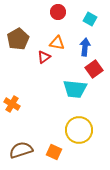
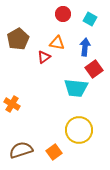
red circle: moved 5 px right, 2 px down
cyan trapezoid: moved 1 px right, 1 px up
orange square: rotated 28 degrees clockwise
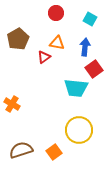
red circle: moved 7 px left, 1 px up
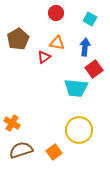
orange cross: moved 19 px down
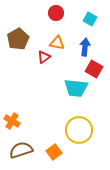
red square: rotated 24 degrees counterclockwise
orange cross: moved 2 px up
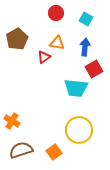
cyan square: moved 4 px left
brown pentagon: moved 1 px left
red square: rotated 30 degrees clockwise
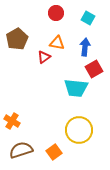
cyan square: moved 2 px right, 1 px up
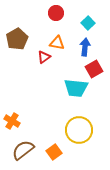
cyan square: moved 5 px down; rotated 16 degrees clockwise
brown semicircle: moved 2 px right; rotated 20 degrees counterclockwise
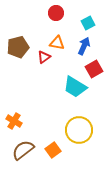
cyan square: rotated 16 degrees clockwise
brown pentagon: moved 1 px right, 8 px down; rotated 15 degrees clockwise
blue arrow: moved 1 px left, 1 px up; rotated 18 degrees clockwise
cyan trapezoid: moved 1 px left, 1 px up; rotated 25 degrees clockwise
orange cross: moved 2 px right
orange square: moved 1 px left, 2 px up
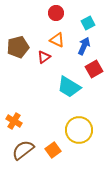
orange triangle: moved 3 px up; rotated 14 degrees clockwise
cyan trapezoid: moved 6 px left
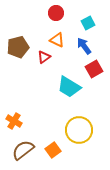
blue arrow: rotated 60 degrees counterclockwise
